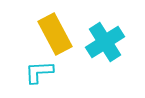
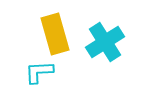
yellow rectangle: rotated 12 degrees clockwise
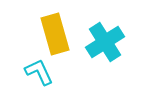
cyan L-shape: rotated 68 degrees clockwise
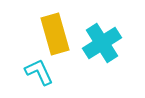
cyan cross: moved 3 px left, 1 px down
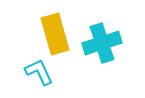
cyan cross: rotated 15 degrees clockwise
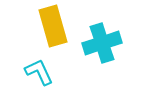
yellow rectangle: moved 2 px left, 8 px up
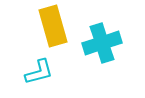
cyan L-shape: rotated 100 degrees clockwise
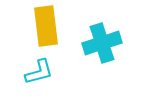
yellow rectangle: moved 7 px left; rotated 9 degrees clockwise
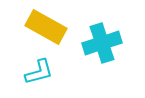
yellow rectangle: moved 1 px down; rotated 54 degrees counterclockwise
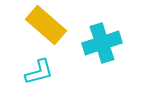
yellow rectangle: moved 2 px up; rotated 12 degrees clockwise
